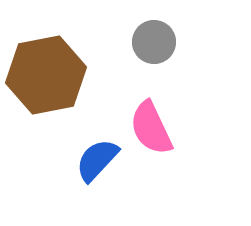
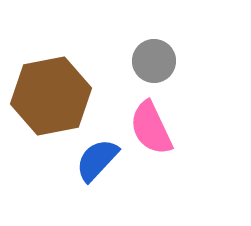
gray circle: moved 19 px down
brown hexagon: moved 5 px right, 21 px down
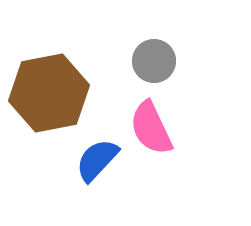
brown hexagon: moved 2 px left, 3 px up
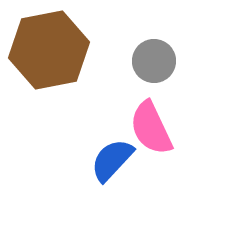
brown hexagon: moved 43 px up
blue semicircle: moved 15 px right
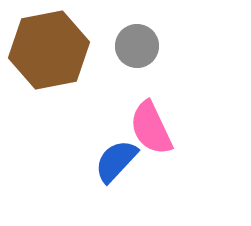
gray circle: moved 17 px left, 15 px up
blue semicircle: moved 4 px right, 1 px down
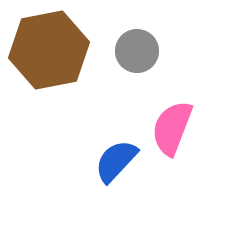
gray circle: moved 5 px down
pink semicircle: moved 21 px right; rotated 46 degrees clockwise
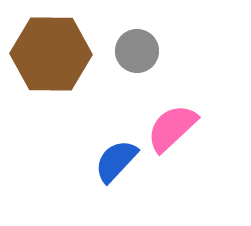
brown hexagon: moved 2 px right, 4 px down; rotated 12 degrees clockwise
pink semicircle: rotated 26 degrees clockwise
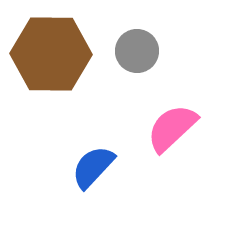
blue semicircle: moved 23 px left, 6 px down
